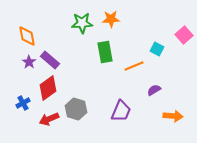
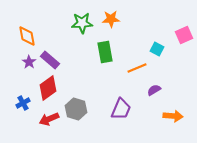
pink square: rotated 18 degrees clockwise
orange line: moved 3 px right, 2 px down
purple trapezoid: moved 2 px up
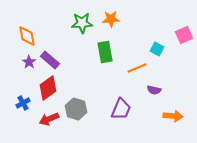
purple semicircle: rotated 136 degrees counterclockwise
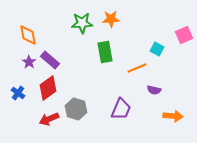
orange diamond: moved 1 px right, 1 px up
blue cross: moved 5 px left, 10 px up; rotated 24 degrees counterclockwise
